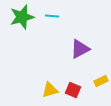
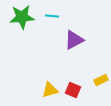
green star: rotated 10 degrees clockwise
purple triangle: moved 6 px left, 9 px up
yellow rectangle: moved 1 px up
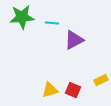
cyan line: moved 7 px down
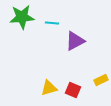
purple triangle: moved 1 px right, 1 px down
yellow triangle: moved 1 px left, 2 px up
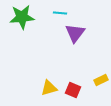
cyan line: moved 8 px right, 10 px up
purple triangle: moved 8 px up; rotated 25 degrees counterclockwise
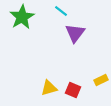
cyan line: moved 1 px right, 2 px up; rotated 32 degrees clockwise
green star: rotated 25 degrees counterclockwise
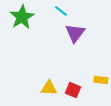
yellow rectangle: rotated 32 degrees clockwise
yellow triangle: rotated 18 degrees clockwise
